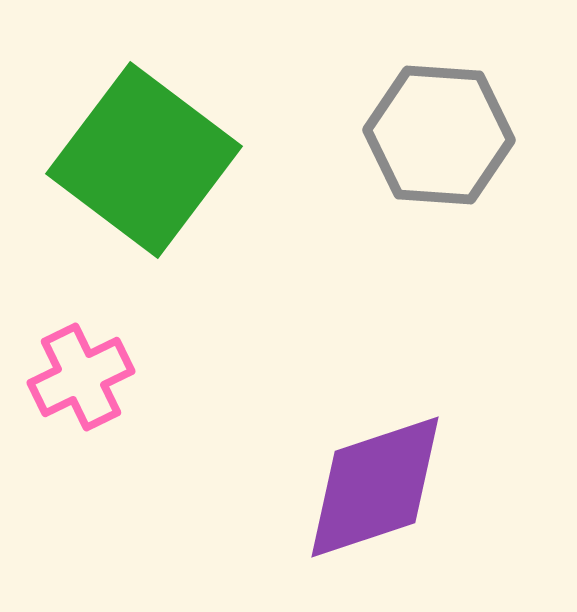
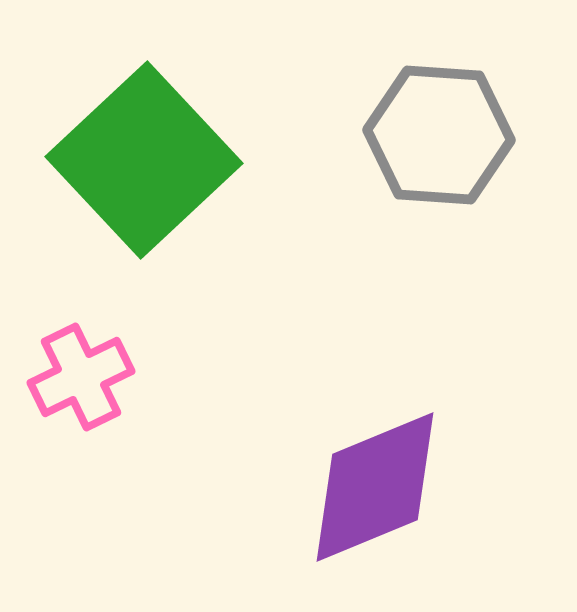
green square: rotated 10 degrees clockwise
purple diamond: rotated 4 degrees counterclockwise
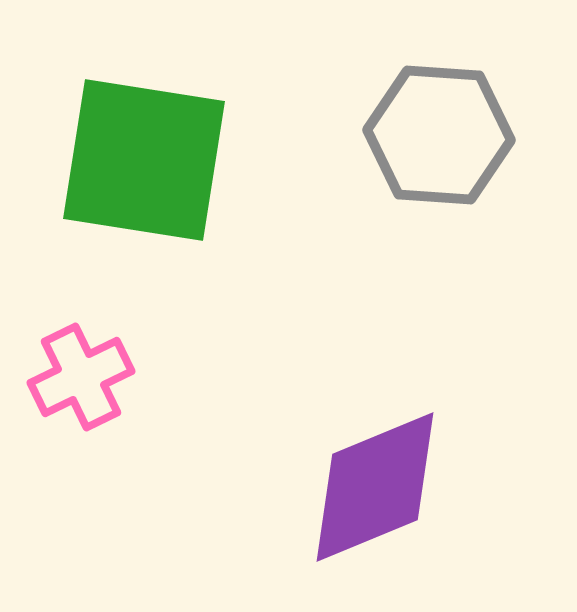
green square: rotated 38 degrees counterclockwise
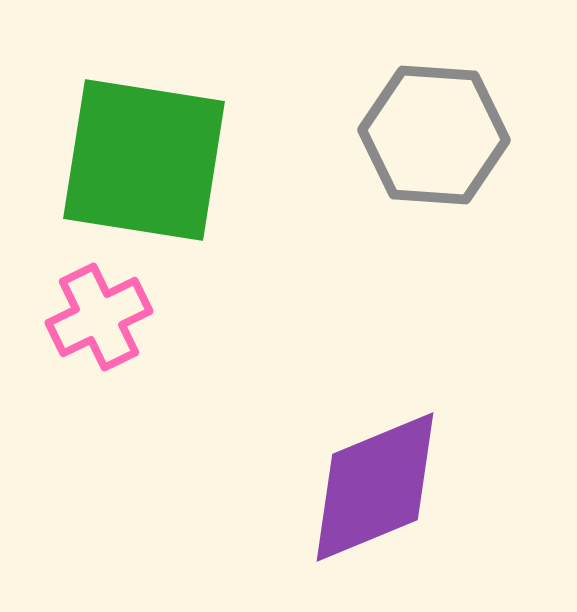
gray hexagon: moved 5 px left
pink cross: moved 18 px right, 60 px up
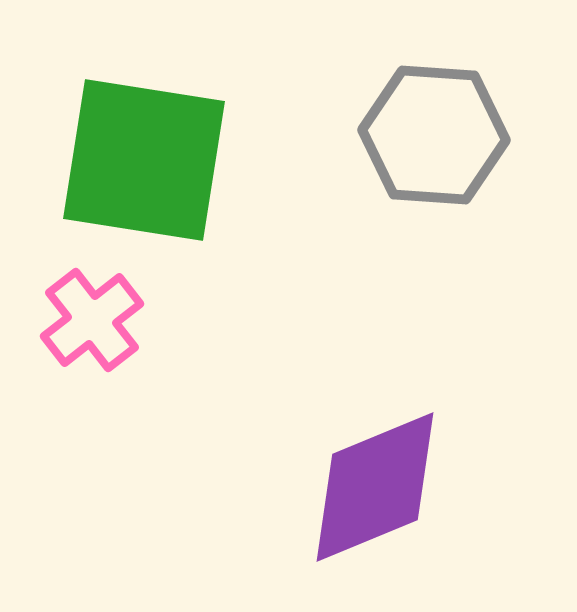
pink cross: moved 7 px left, 3 px down; rotated 12 degrees counterclockwise
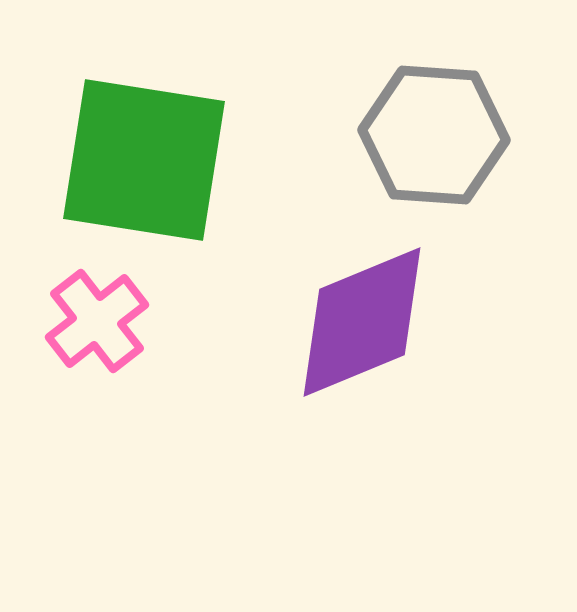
pink cross: moved 5 px right, 1 px down
purple diamond: moved 13 px left, 165 px up
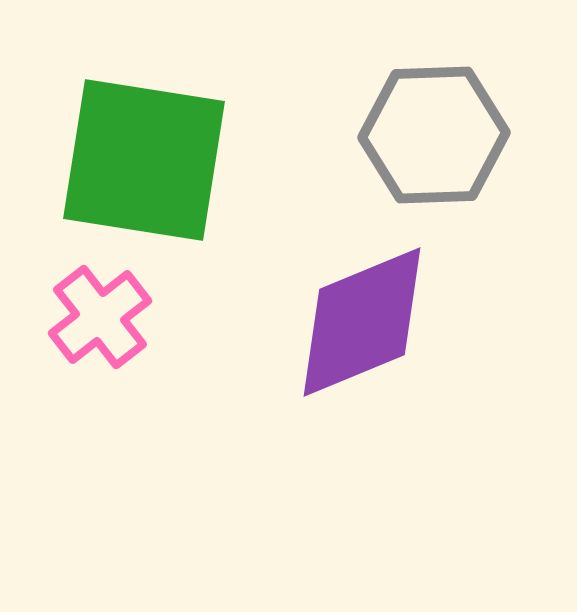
gray hexagon: rotated 6 degrees counterclockwise
pink cross: moved 3 px right, 4 px up
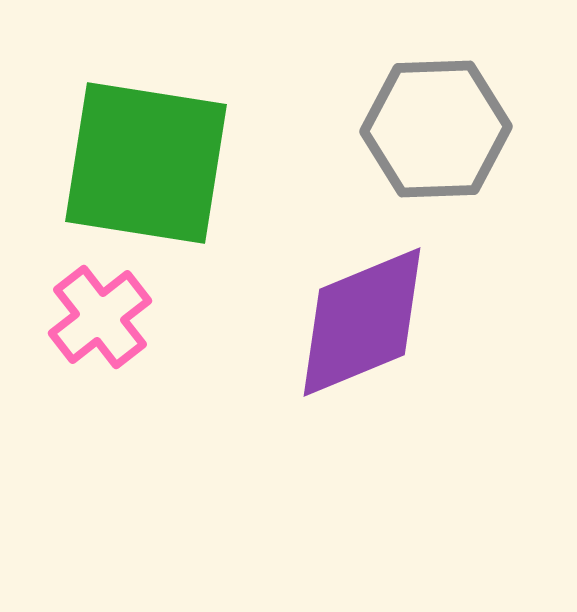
gray hexagon: moved 2 px right, 6 px up
green square: moved 2 px right, 3 px down
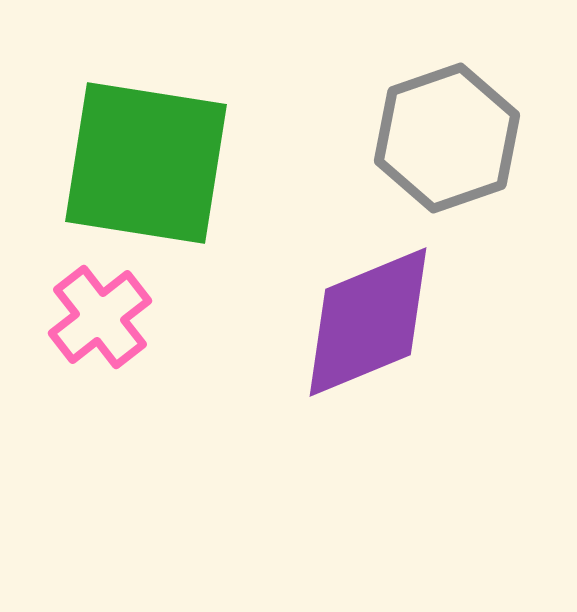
gray hexagon: moved 11 px right, 9 px down; rotated 17 degrees counterclockwise
purple diamond: moved 6 px right
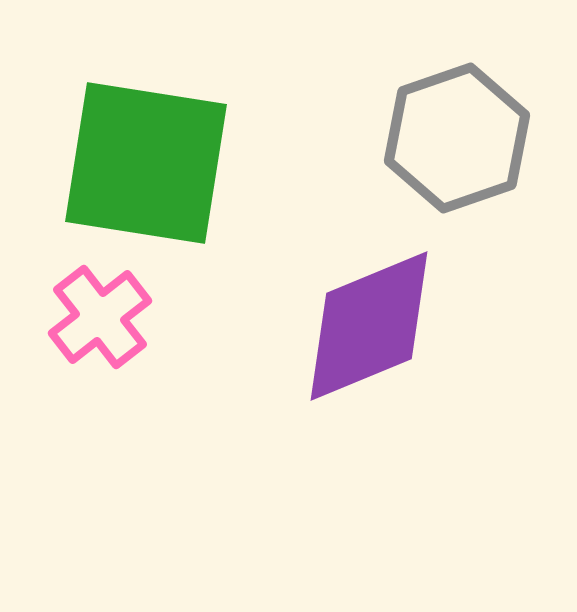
gray hexagon: moved 10 px right
purple diamond: moved 1 px right, 4 px down
